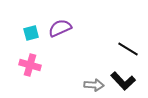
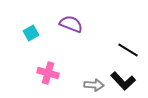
purple semicircle: moved 11 px right, 4 px up; rotated 45 degrees clockwise
cyan square: rotated 14 degrees counterclockwise
black line: moved 1 px down
pink cross: moved 18 px right, 8 px down
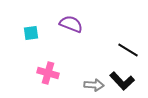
cyan square: rotated 21 degrees clockwise
black L-shape: moved 1 px left
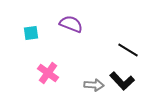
pink cross: rotated 20 degrees clockwise
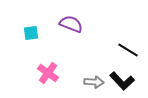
gray arrow: moved 3 px up
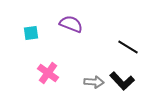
black line: moved 3 px up
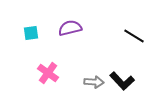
purple semicircle: moved 1 px left, 4 px down; rotated 35 degrees counterclockwise
black line: moved 6 px right, 11 px up
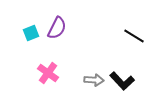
purple semicircle: moved 13 px left; rotated 130 degrees clockwise
cyan square: rotated 14 degrees counterclockwise
gray arrow: moved 2 px up
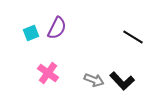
black line: moved 1 px left, 1 px down
gray arrow: rotated 18 degrees clockwise
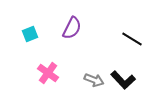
purple semicircle: moved 15 px right
cyan square: moved 1 px left, 1 px down
black line: moved 1 px left, 2 px down
black L-shape: moved 1 px right, 1 px up
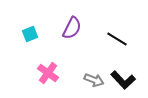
black line: moved 15 px left
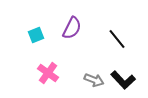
cyan square: moved 6 px right, 1 px down
black line: rotated 20 degrees clockwise
